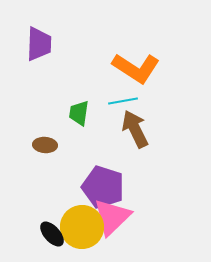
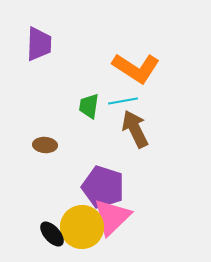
green trapezoid: moved 10 px right, 7 px up
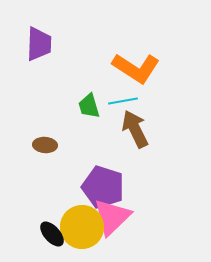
green trapezoid: rotated 24 degrees counterclockwise
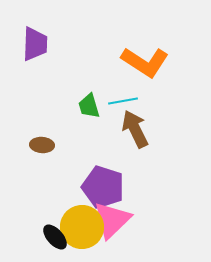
purple trapezoid: moved 4 px left
orange L-shape: moved 9 px right, 6 px up
brown ellipse: moved 3 px left
pink triangle: moved 3 px down
black ellipse: moved 3 px right, 3 px down
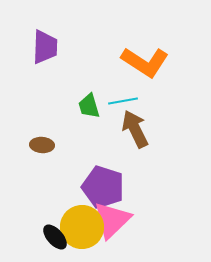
purple trapezoid: moved 10 px right, 3 px down
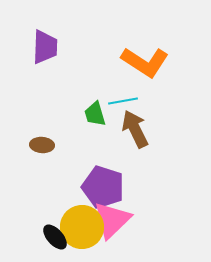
green trapezoid: moved 6 px right, 8 px down
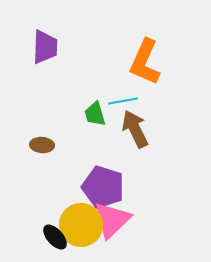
orange L-shape: rotated 81 degrees clockwise
yellow circle: moved 1 px left, 2 px up
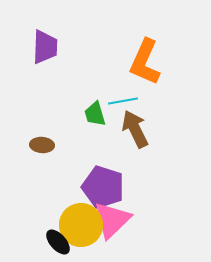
black ellipse: moved 3 px right, 5 px down
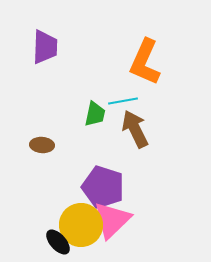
green trapezoid: rotated 152 degrees counterclockwise
